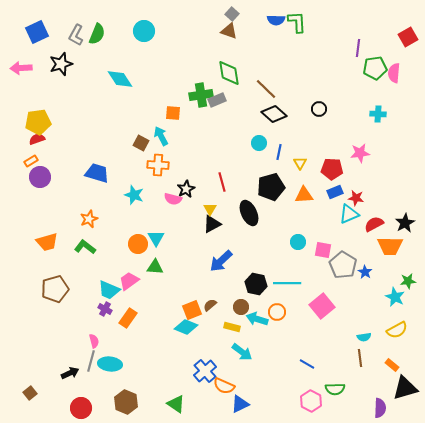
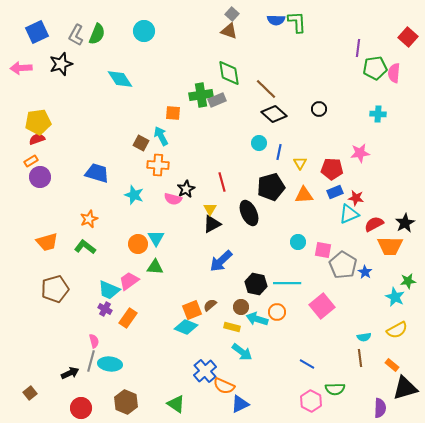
red square at (408, 37): rotated 18 degrees counterclockwise
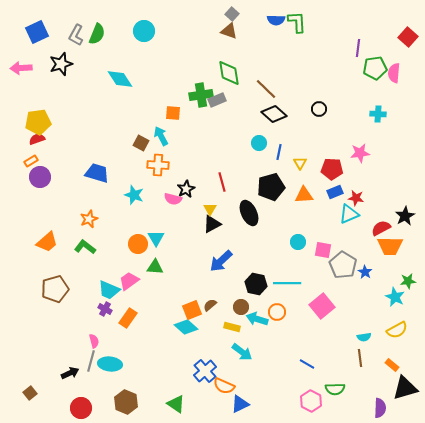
black star at (405, 223): moved 7 px up
red semicircle at (374, 224): moved 7 px right, 4 px down
orange trapezoid at (47, 242): rotated 25 degrees counterclockwise
cyan diamond at (186, 327): rotated 20 degrees clockwise
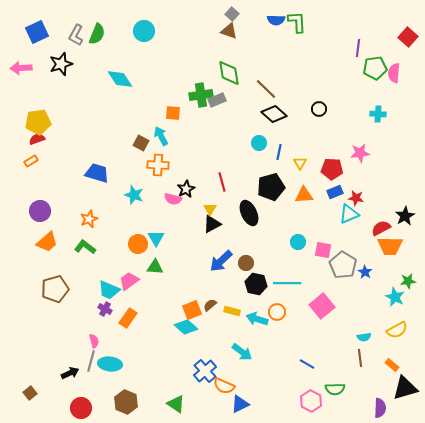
purple circle at (40, 177): moved 34 px down
brown circle at (241, 307): moved 5 px right, 44 px up
yellow rectangle at (232, 327): moved 16 px up
